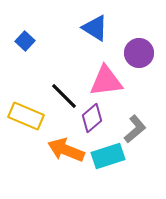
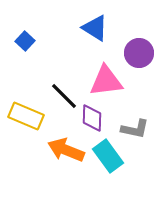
purple diamond: rotated 48 degrees counterclockwise
gray L-shape: rotated 52 degrees clockwise
cyan rectangle: rotated 72 degrees clockwise
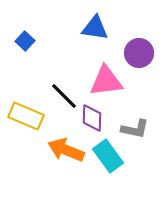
blue triangle: rotated 24 degrees counterclockwise
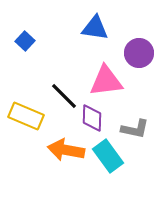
orange arrow: rotated 12 degrees counterclockwise
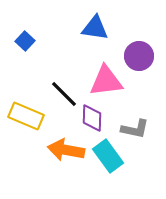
purple circle: moved 3 px down
black line: moved 2 px up
